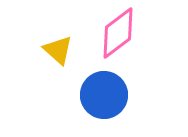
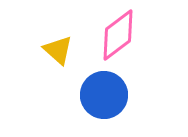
pink diamond: moved 2 px down
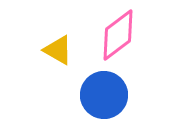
yellow triangle: rotated 12 degrees counterclockwise
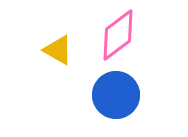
blue circle: moved 12 px right
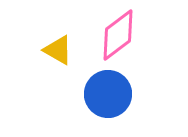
blue circle: moved 8 px left, 1 px up
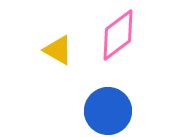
blue circle: moved 17 px down
